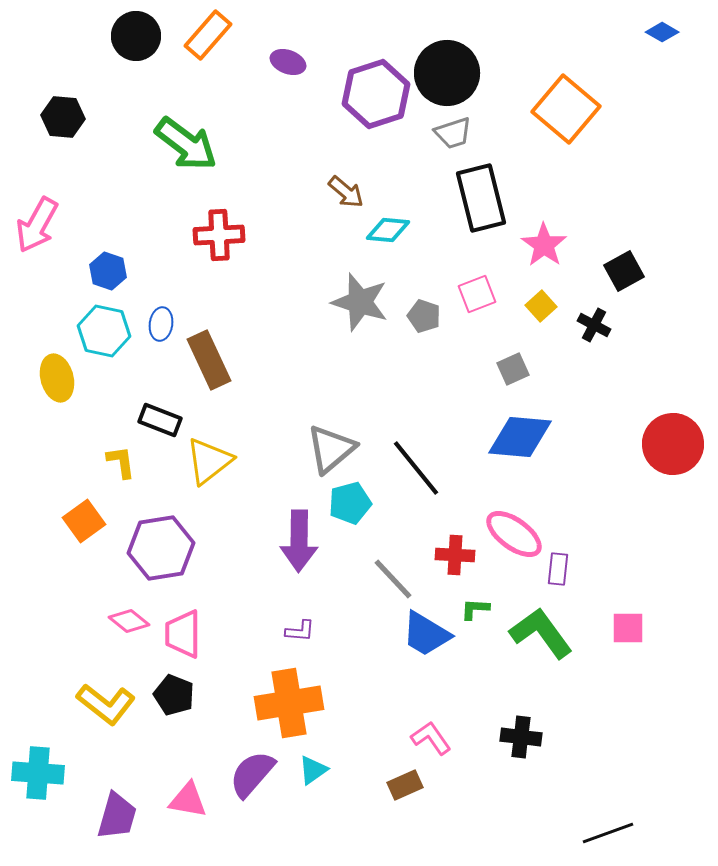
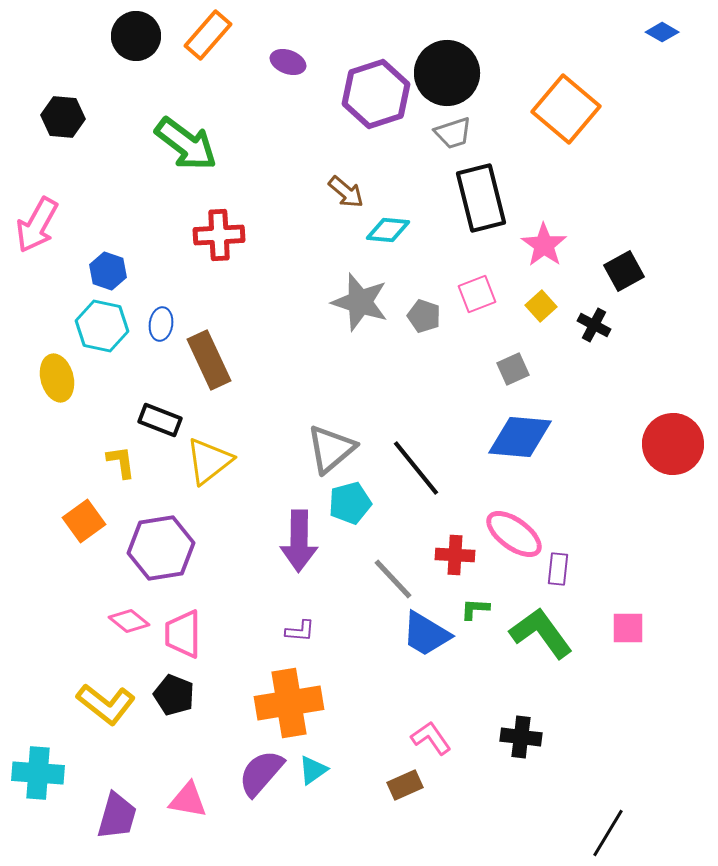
cyan hexagon at (104, 331): moved 2 px left, 5 px up
purple semicircle at (252, 774): moved 9 px right, 1 px up
black line at (608, 833): rotated 39 degrees counterclockwise
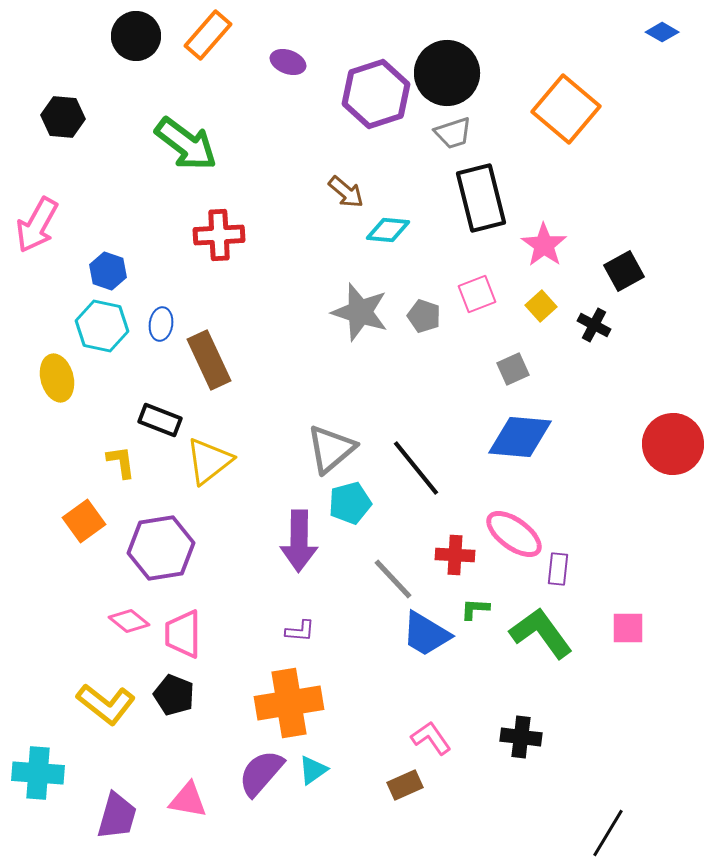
gray star at (360, 302): moved 10 px down
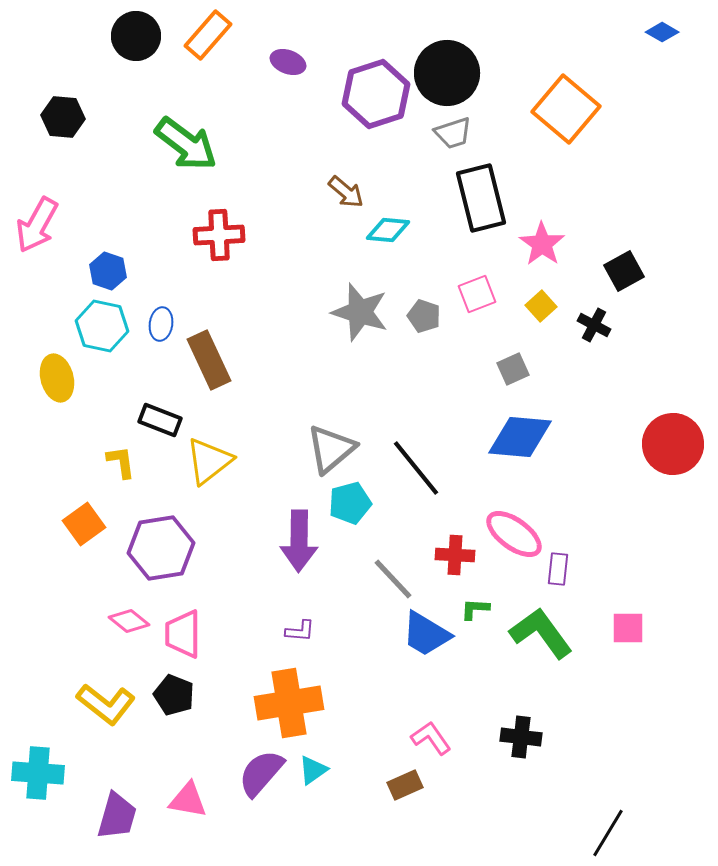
pink star at (544, 245): moved 2 px left, 1 px up
orange square at (84, 521): moved 3 px down
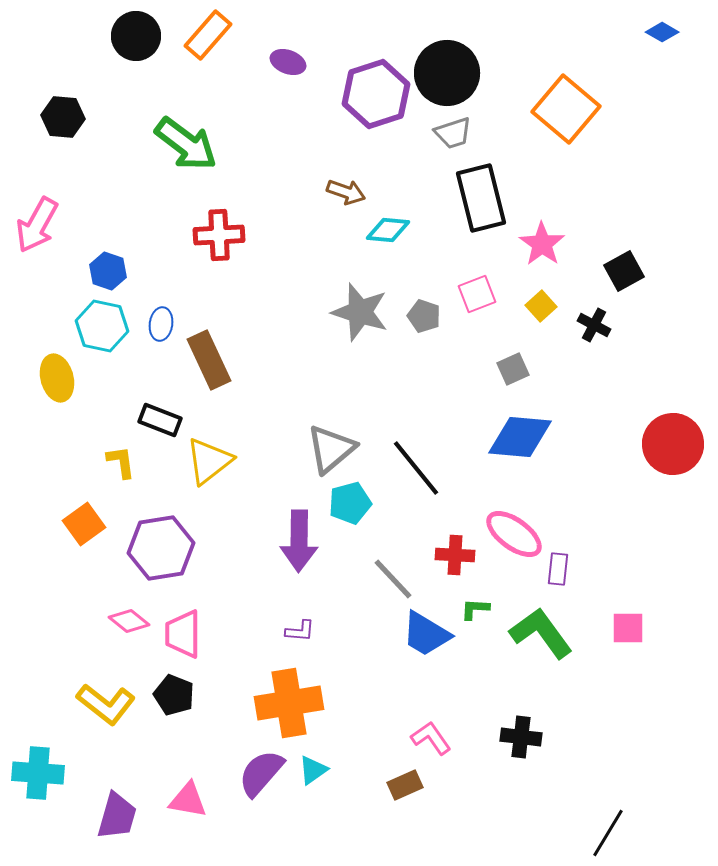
brown arrow at (346, 192): rotated 21 degrees counterclockwise
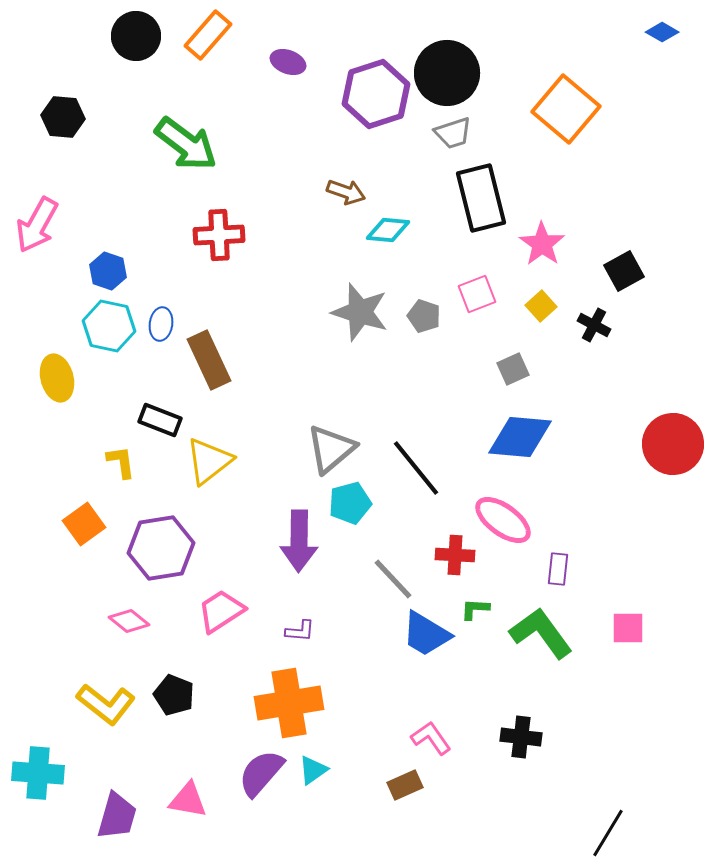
cyan hexagon at (102, 326): moved 7 px right
pink ellipse at (514, 534): moved 11 px left, 14 px up
pink trapezoid at (183, 634): moved 38 px right, 23 px up; rotated 57 degrees clockwise
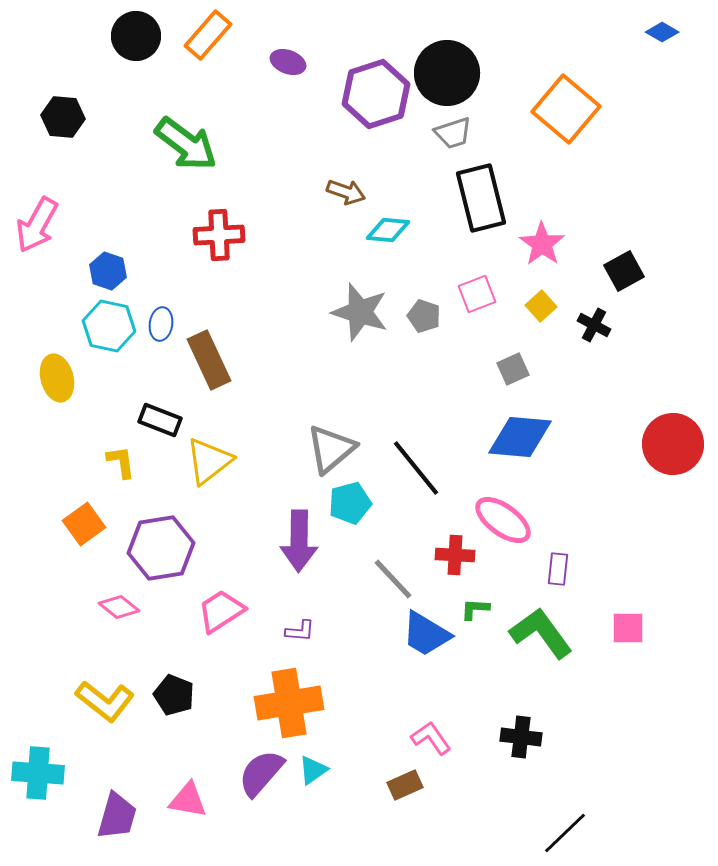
pink diamond at (129, 621): moved 10 px left, 14 px up
yellow L-shape at (106, 704): moved 1 px left, 3 px up
black line at (608, 833): moved 43 px left; rotated 15 degrees clockwise
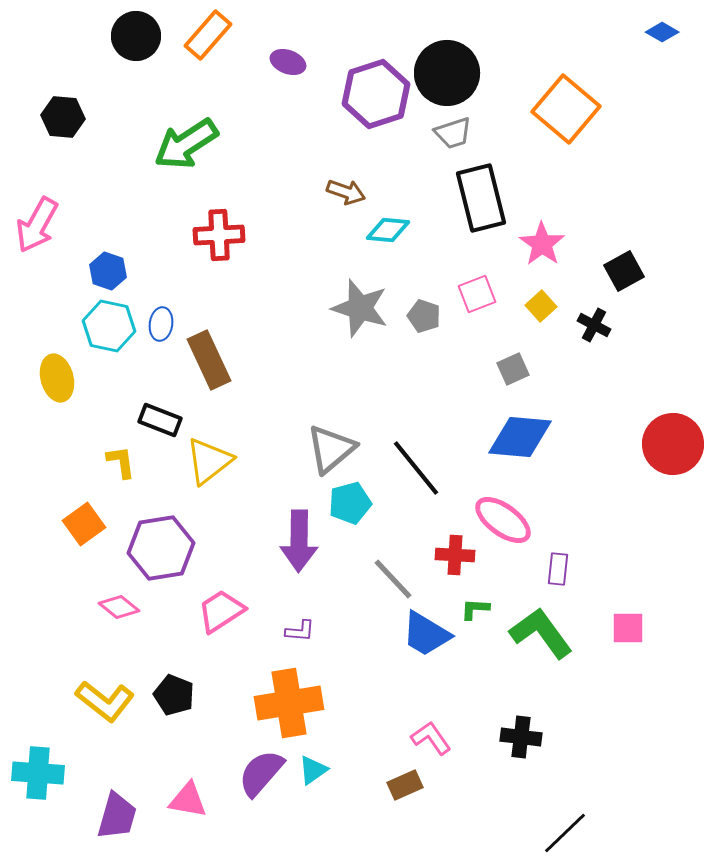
green arrow at (186, 144): rotated 110 degrees clockwise
gray star at (360, 312): moved 4 px up
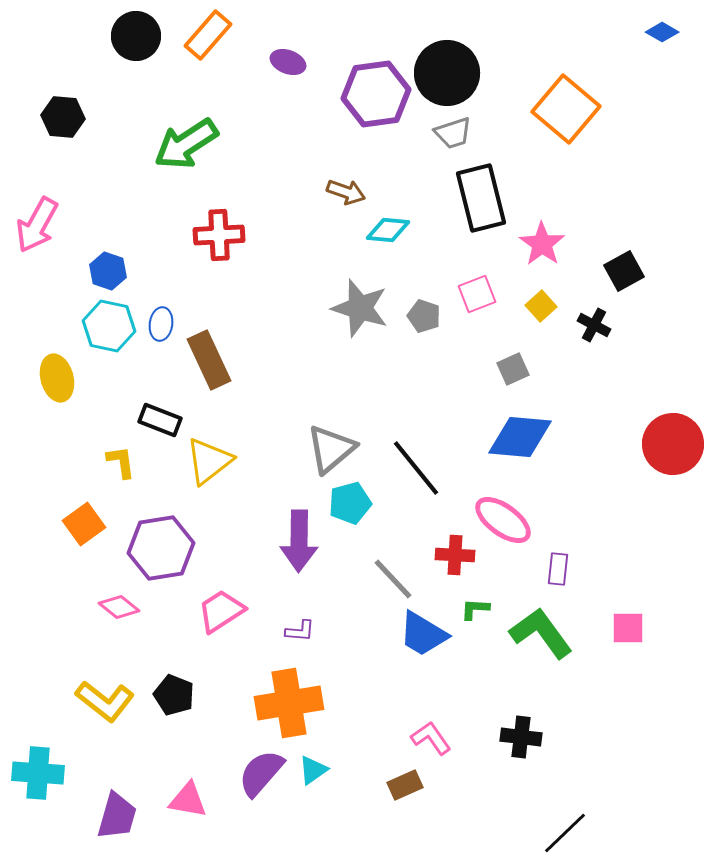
purple hexagon at (376, 94): rotated 10 degrees clockwise
blue trapezoid at (426, 634): moved 3 px left
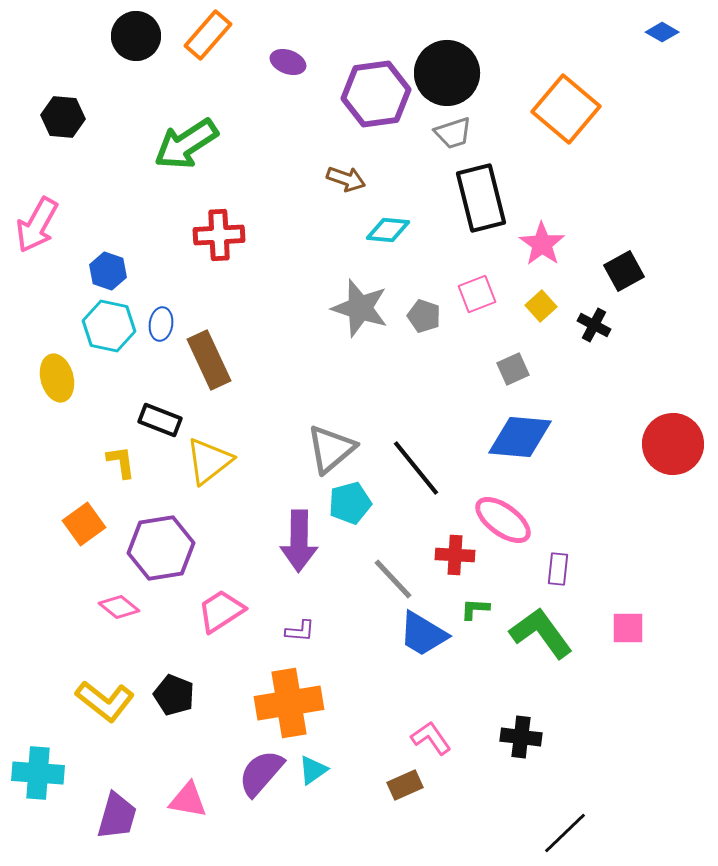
brown arrow at (346, 192): moved 13 px up
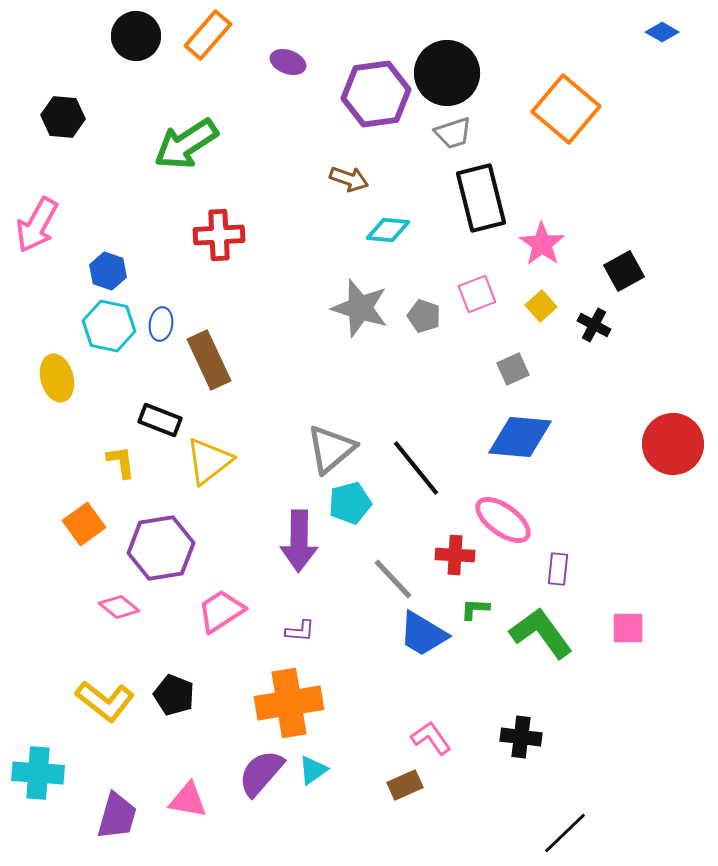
brown arrow at (346, 179): moved 3 px right
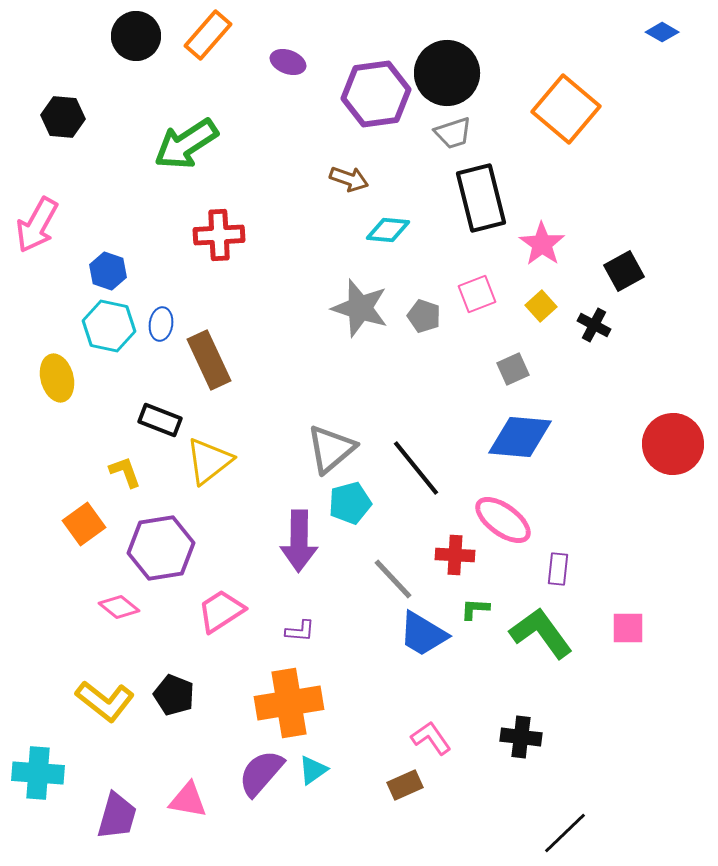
yellow L-shape at (121, 462): moved 4 px right, 10 px down; rotated 12 degrees counterclockwise
